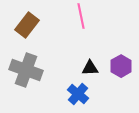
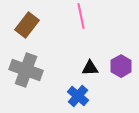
blue cross: moved 2 px down
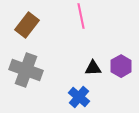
black triangle: moved 3 px right
blue cross: moved 1 px right, 1 px down
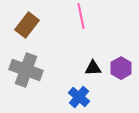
purple hexagon: moved 2 px down
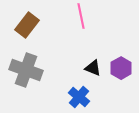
black triangle: rotated 24 degrees clockwise
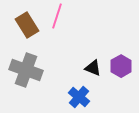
pink line: moved 24 px left; rotated 30 degrees clockwise
brown rectangle: rotated 70 degrees counterclockwise
purple hexagon: moved 2 px up
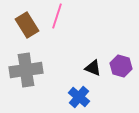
purple hexagon: rotated 15 degrees counterclockwise
gray cross: rotated 28 degrees counterclockwise
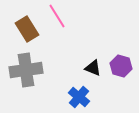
pink line: rotated 50 degrees counterclockwise
brown rectangle: moved 4 px down
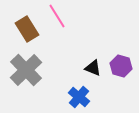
gray cross: rotated 36 degrees counterclockwise
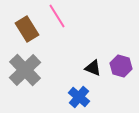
gray cross: moved 1 px left
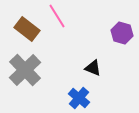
brown rectangle: rotated 20 degrees counterclockwise
purple hexagon: moved 1 px right, 33 px up
blue cross: moved 1 px down
